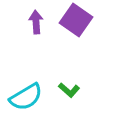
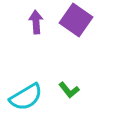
green L-shape: rotated 10 degrees clockwise
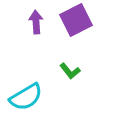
purple square: rotated 28 degrees clockwise
green L-shape: moved 1 px right, 19 px up
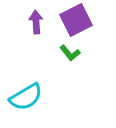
green L-shape: moved 18 px up
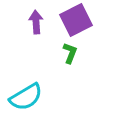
green L-shape: rotated 120 degrees counterclockwise
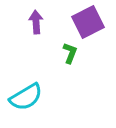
purple square: moved 12 px right, 2 px down
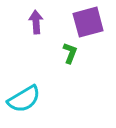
purple square: rotated 12 degrees clockwise
cyan semicircle: moved 2 px left, 2 px down
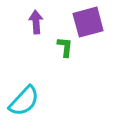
green L-shape: moved 5 px left, 6 px up; rotated 15 degrees counterclockwise
cyan semicircle: moved 2 px down; rotated 16 degrees counterclockwise
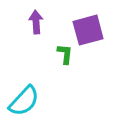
purple square: moved 8 px down
green L-shape: moved 7 px down
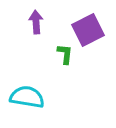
purple square: rotated 12 degrees counterclockwise
cyan semicircle: moved 3 px right, 4 px up; rotated 124 degrees counterclockwise
